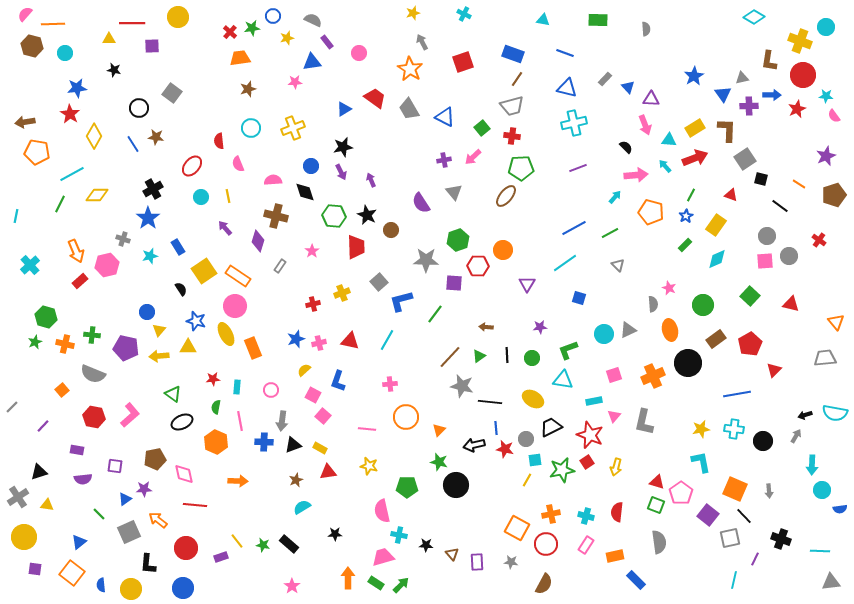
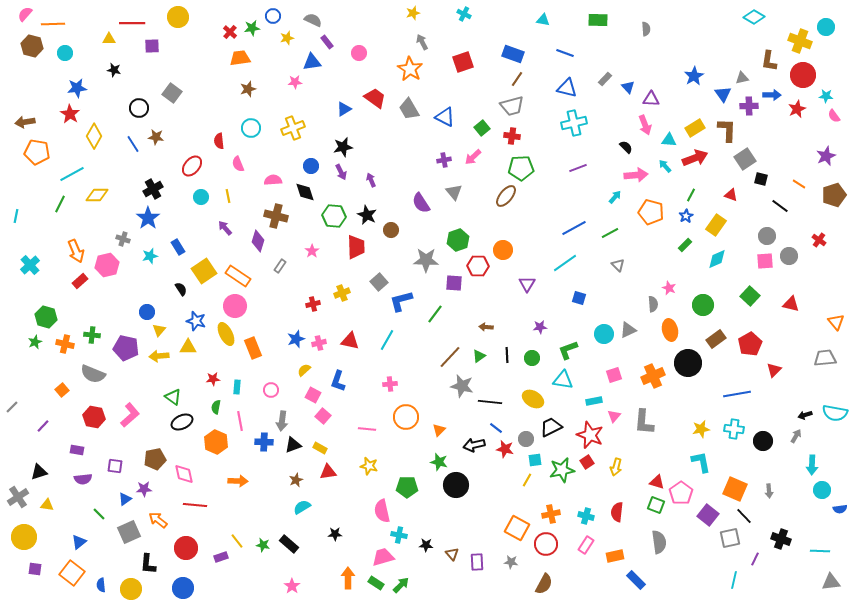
green triangle at (173, 394): moved 3 px down
gray L-shape at (644, 422): rotated 8 degrees counterclockwise
blue line at (496, 428): rotated 48 degrees counterclockwise
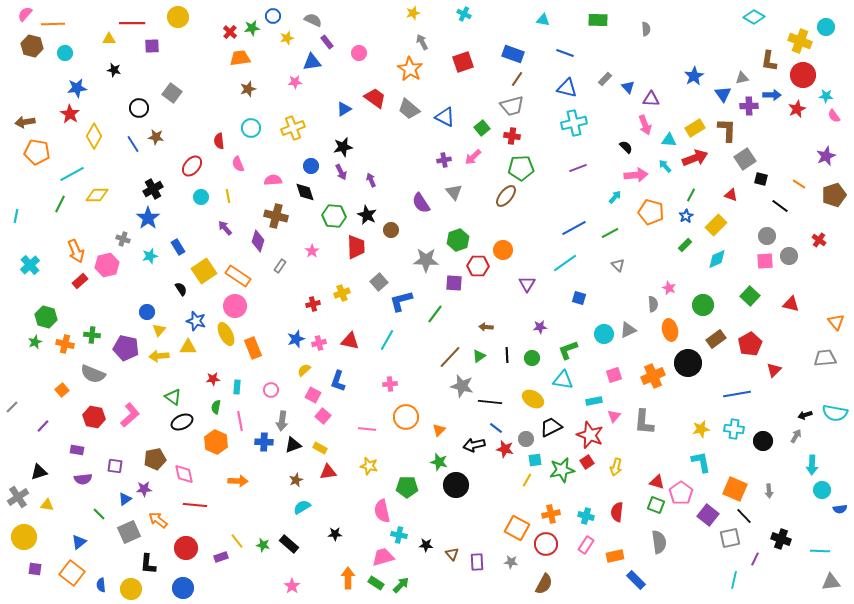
gray trapezoid at (409, 109): rotated 20 degrees counterclockwise
yellow rectangle at (716, 225): rotated 10 degrees clockwise
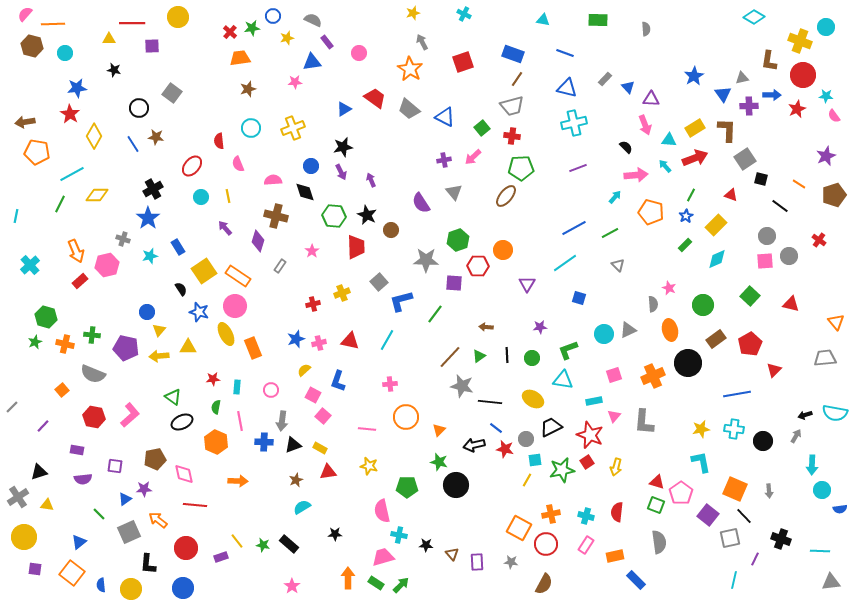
blue star at (196, 321): moved 3 px right, 9 px up
orange square at (517, 528): moved 2 px right
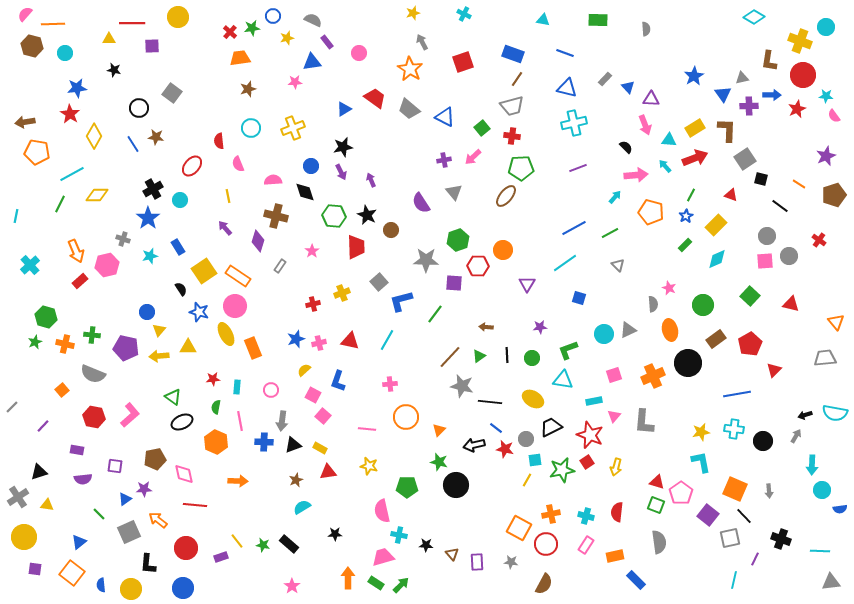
cyan circle at (201, 197): moved 21 px left, 3 px down
yellow star at (701, 429): moved 3 px down
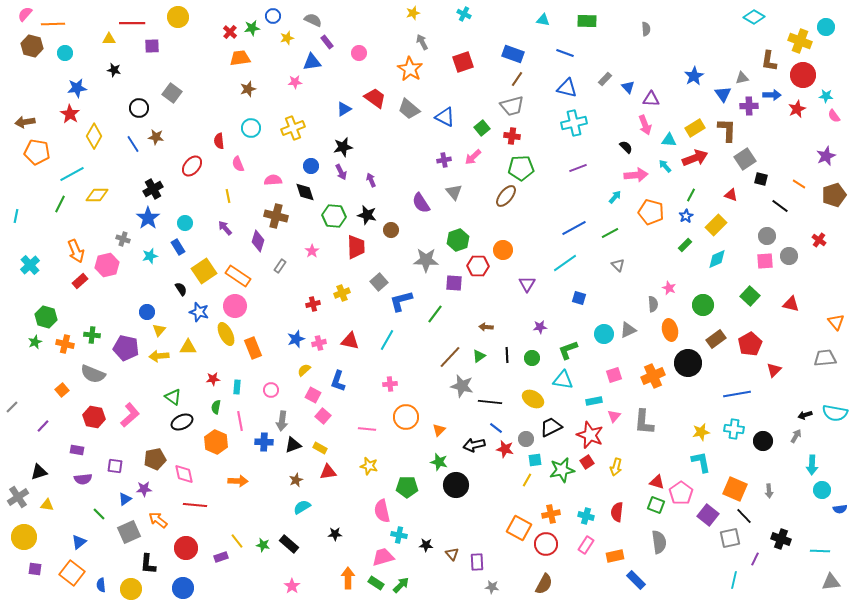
green rectangle at (598, 20): moved 11 px left, 1 px down
cyan circle at (180, 200): moved 5 px right, 23 px down
black star at (367, 215): rotated 12 degrees counterclockwise
gray star at (511, 562): moved 19 px left, 25 px down
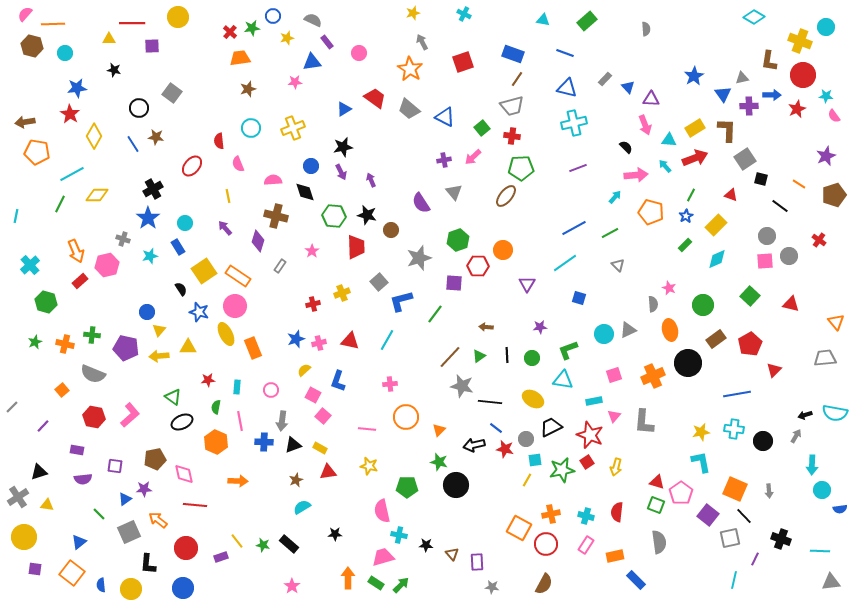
green rectangle at (587, 21): rotated 42 degrees counterclockwise
gray star at (426, 260): moved 7 px left, 2 px up; rotated 20 degrees counterclockwise
green hexagon at (46, 317): moved 15 px up
red star at (213, 379): moved 5 px left, 1 px down
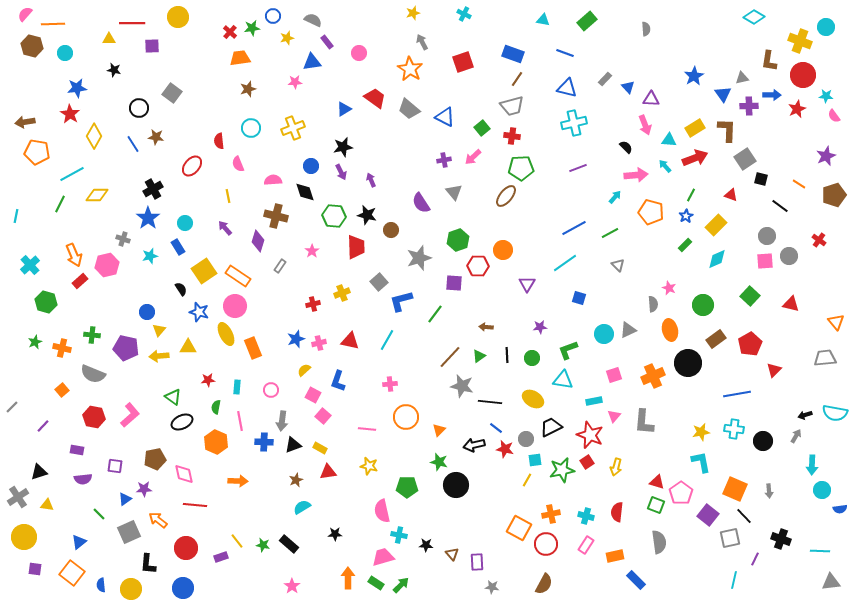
orange arrow at (76, 251): moved 2 px left, 4 px down
orange cross at (65, 344): moved 3 px left, 4 px down
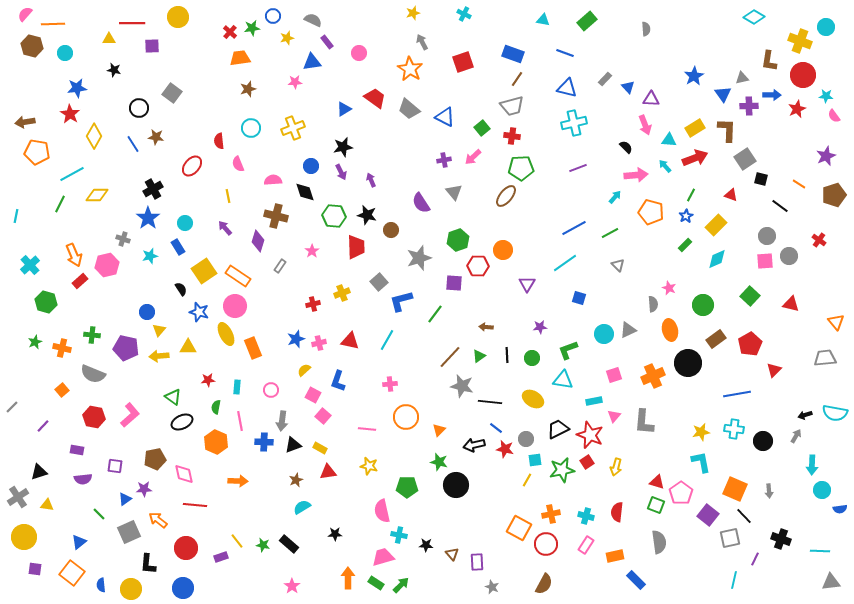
black trapezoid at (551, 427): moved 7 px right, 2 px down
gray star at (492, 587): rotated 16 degrees clockwise
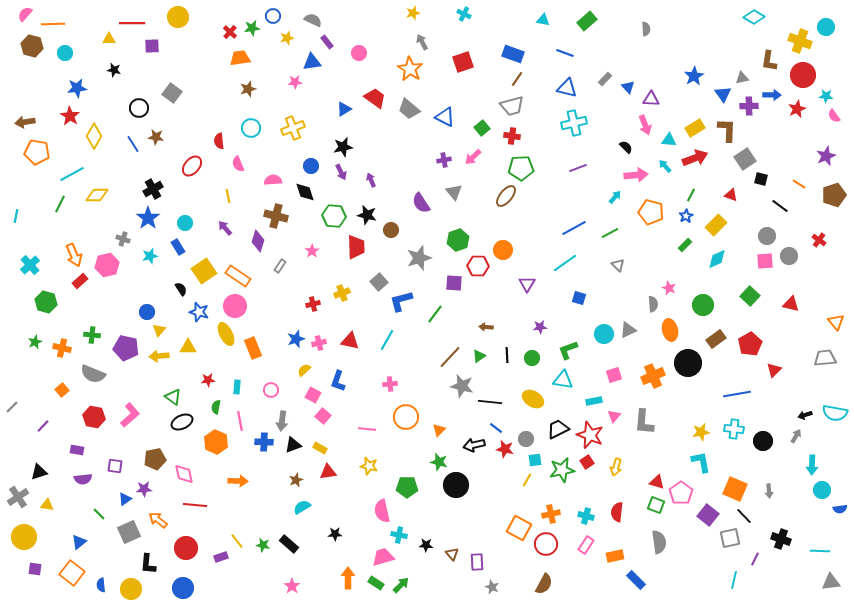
red star at (70, 114): moved 2 px down
